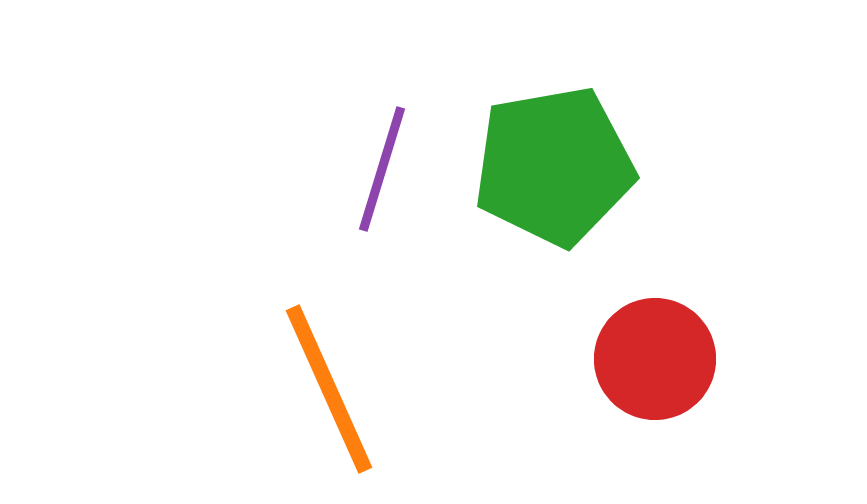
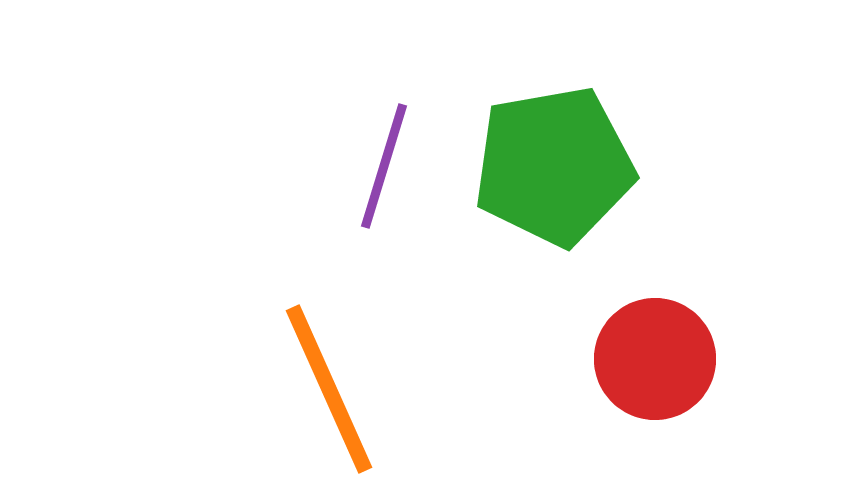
purple line: moved 2 px right, 3 px up
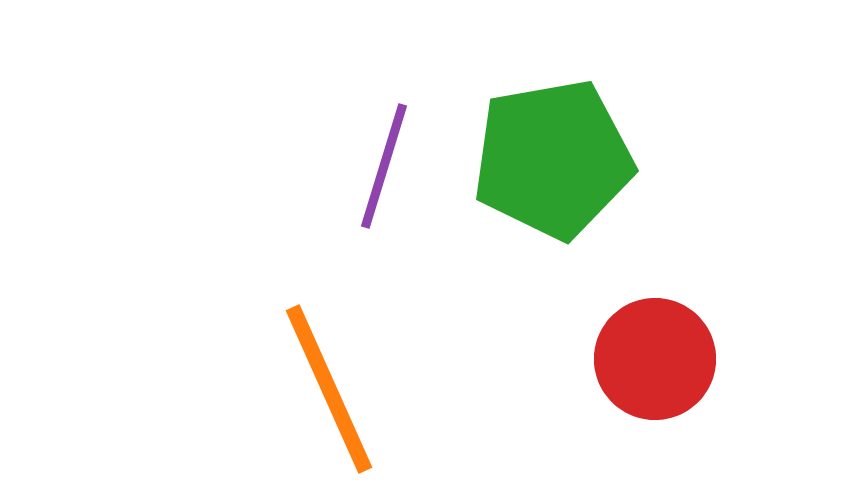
green pentagon: moved 1 px left, 7 px up
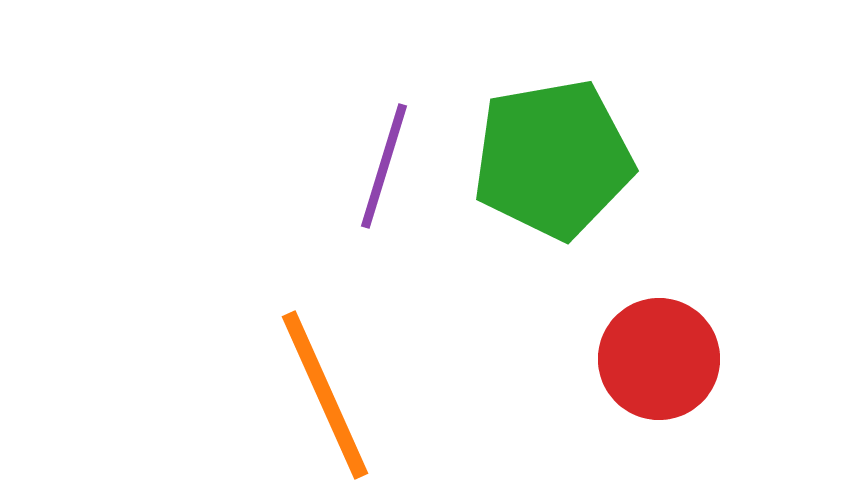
red circle: moved 4 px right
orange line: moved 4 px left, 6 px down
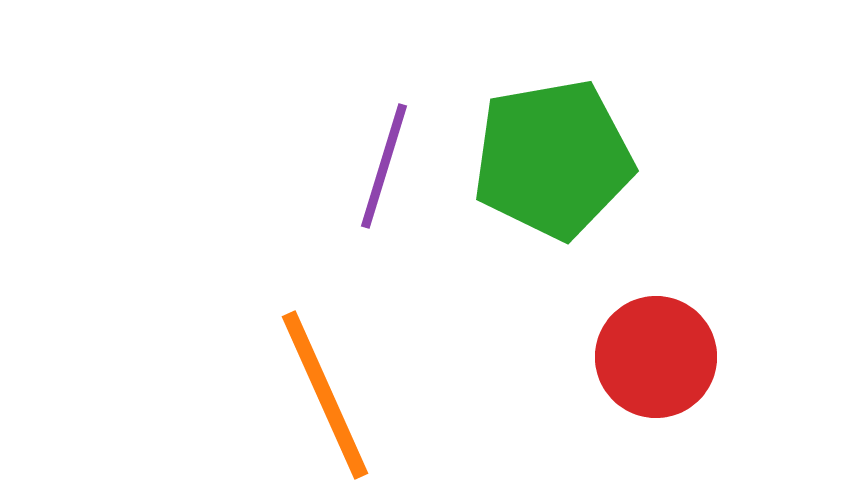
red circle: moved 3 px left, 2 px up
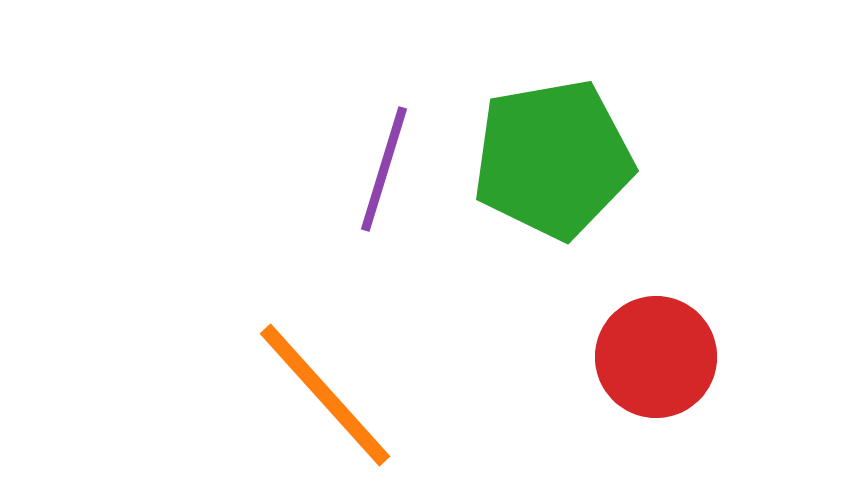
purple line: moved 3 px down
orange line: rotated 18 degrees counterclockwise
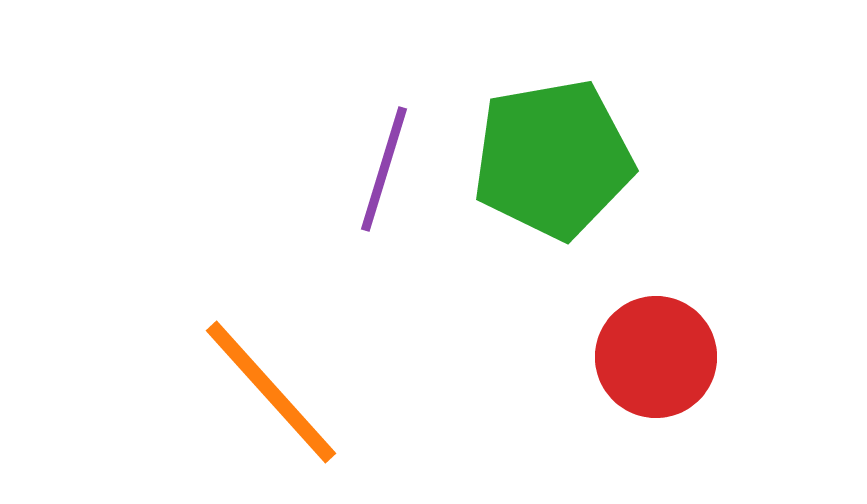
orange line: moved 54 px left, 3 px up
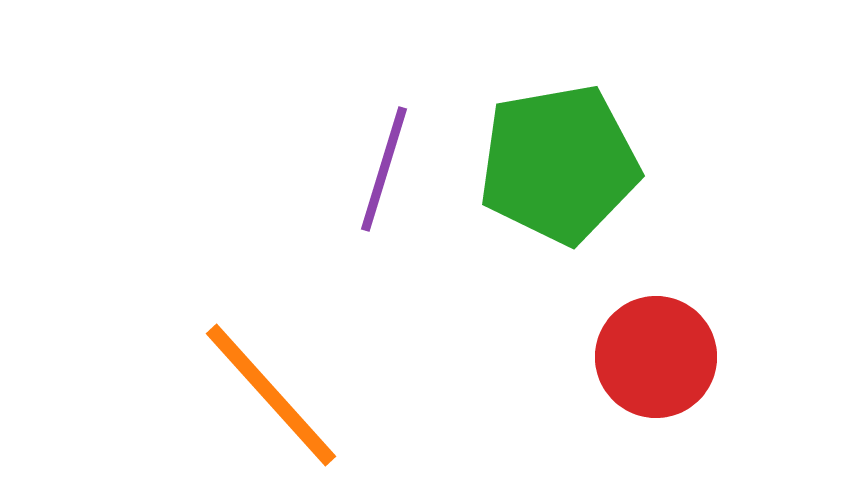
green pentagon: moved 6 px right, 5 px down
orange line: moved 3 px down
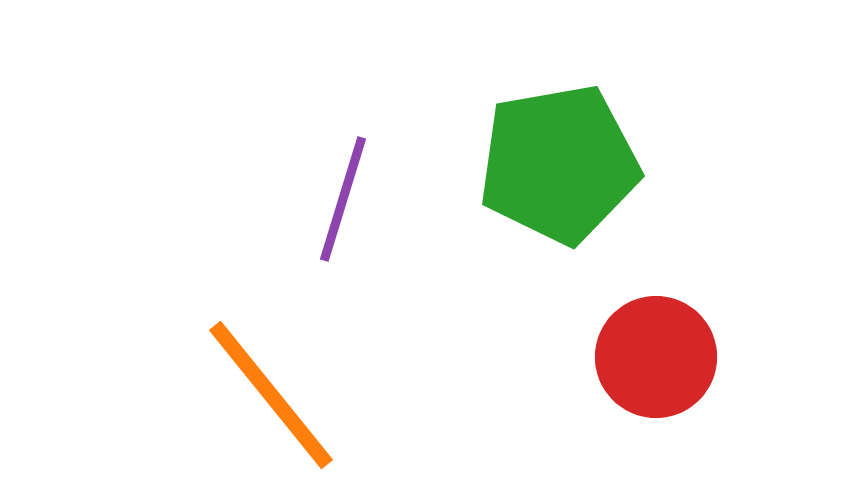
purple line: moved 41 px left, 30 px down
orange line: rotated 3 degrees clockwise
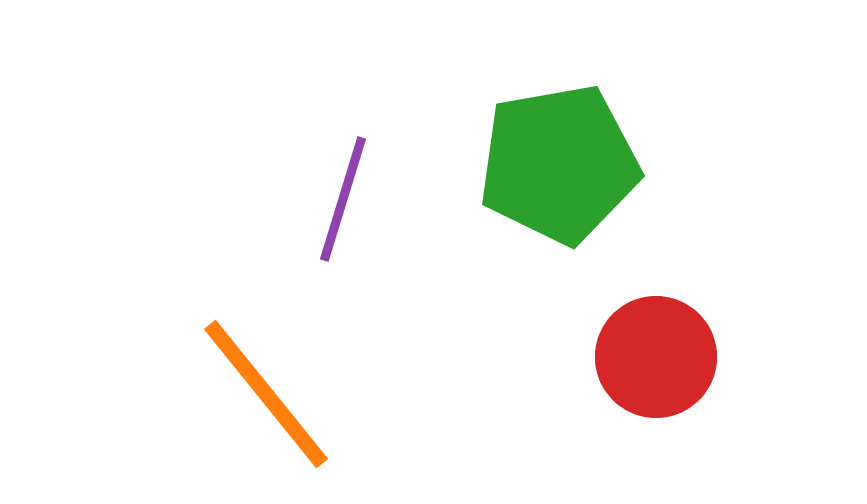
orange line: moved 5 px left, 1 px up
